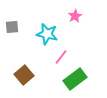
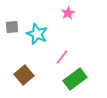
pink star: moved 7 px left, 3 px up
cyan star: moved 10 px left; rotated 10 degrees clockwise
pink line: moved 1 px right
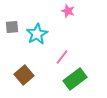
pink star: moved 2 px up; rotated 24 degrees counterclockwise
cyan star: rotated 20 degrees clockwise
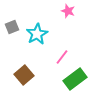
gray square: rotated 16 degrees counterclockwise
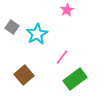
pink star: moved 1 px left, 1 px up; rotated 24 degrees clockwise
gray square: rotated 32 degrees counterclockwise
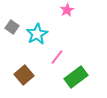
pink line: moved 5 px left
green rectangle: moved 1 px right, 2 px up
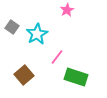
green rectangle: rotated 55 degrees clockwise
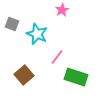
pink star: moved 5 px left
gray square: moved 3 px up; rotated 16 degrees counterclockwise
cyan star: rotated 20 degrees counterclockwise
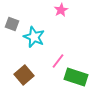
pink star: moved 1 px left
cyan star: moved 3 px left, 3 px down
pink line: moved 1 px right, 4 px down
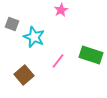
green rectangle: moved 15 px right, 22 px up
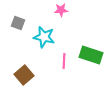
pink star: rotated 24 degrees clockwise
gray square: moved 6 px right, 1 px up
cyan star: moved 10 px right; rotated 10 degrees counterclockwise
pink line: moved 6 px right; rotated 35 degrees counterclockwise
